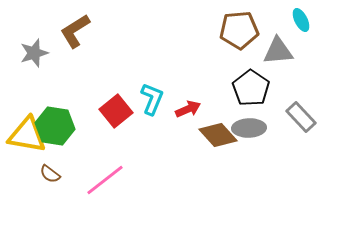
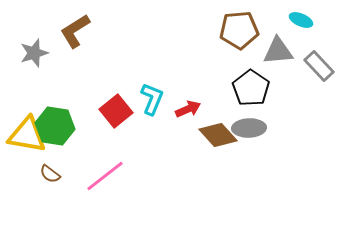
cyan ellipse: rotated 40 degrees counterclockwise
gray rectangle: moved 18 px right, 51 px up
pink line: moved 4 px up
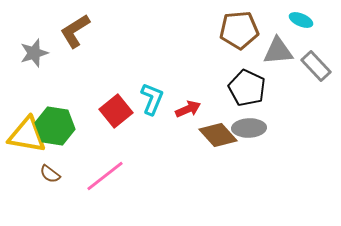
gray rectangle: moved 3 px left
black pentagon: moved 4 px left; rotated 9 degrees counterclockwise
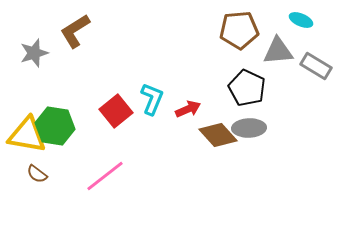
gray rectangle: rotated 16 degrees counterclockwise
brown semicircle: moved 13 px left
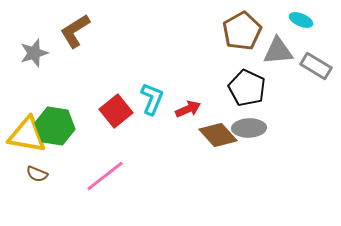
brown pentagon: moved 3 px right, 1 px down; rotated 24 degrees counterclockwise
brown semicircle: rotated 15 degrees counterclockwise
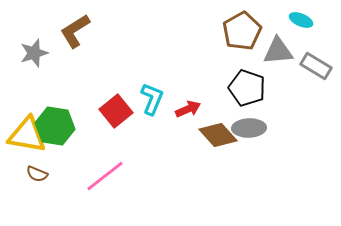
black pentagon: rotated 6 degrees counterclockwise
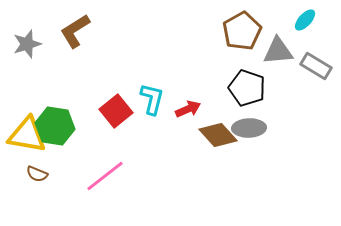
cyan ellipse: moved 4 px right; rotated 70 degrees counterclockwise
gray star: moved 7 px left, 9 px up
cyan L-shape: rotated 8 degrees counterclockwise
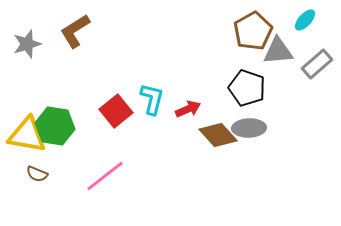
brown pentagon: moved 11 px right
gray rectangle: moved 1 px right, 2 px up; rotated 72 degrees counterclockwise
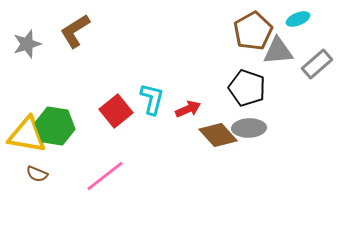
cyan ellipse: moved 7 px left, 1 px up; rotated 25 degrees clockwise
